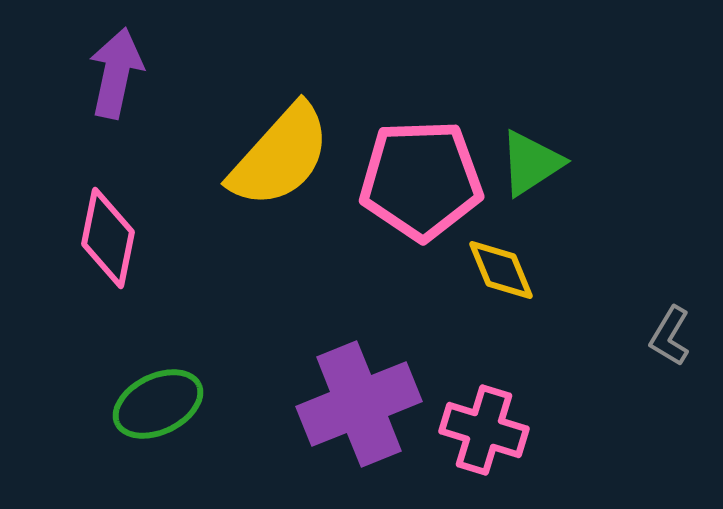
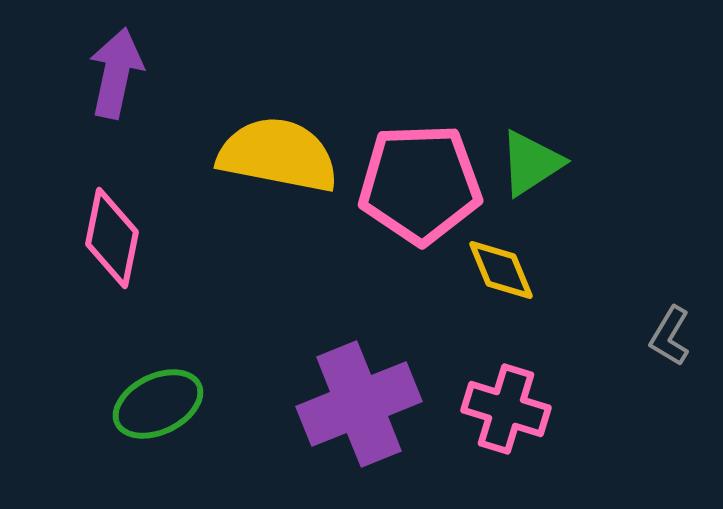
yellow semicircle: moved 2 px left, 1 px up; rotated 121 degrees counterclockwise
pink pentagon: moved 1 px left, 4 px down
pink diamond: moved 4 px right
pink cross: moved 22 px right, 21 px up
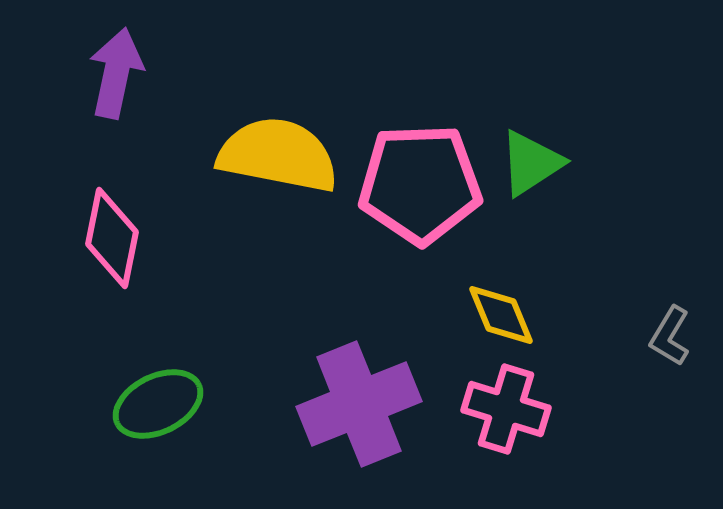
yellow diamond: moved 45 px down
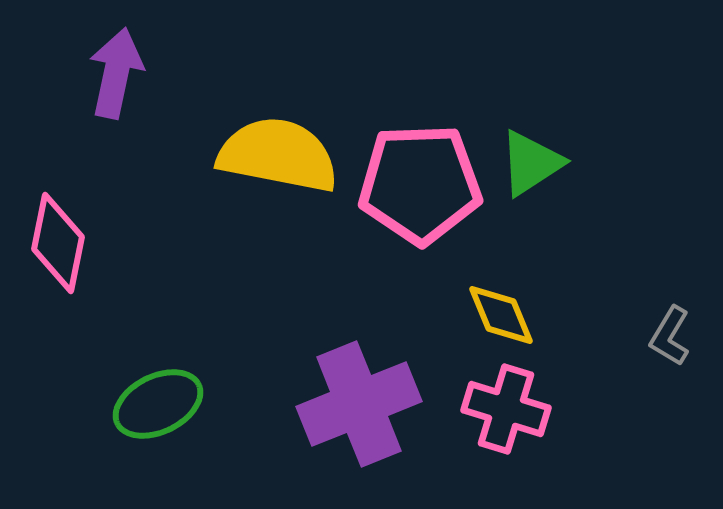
pink diamond: moved 54 px left, 5 px down
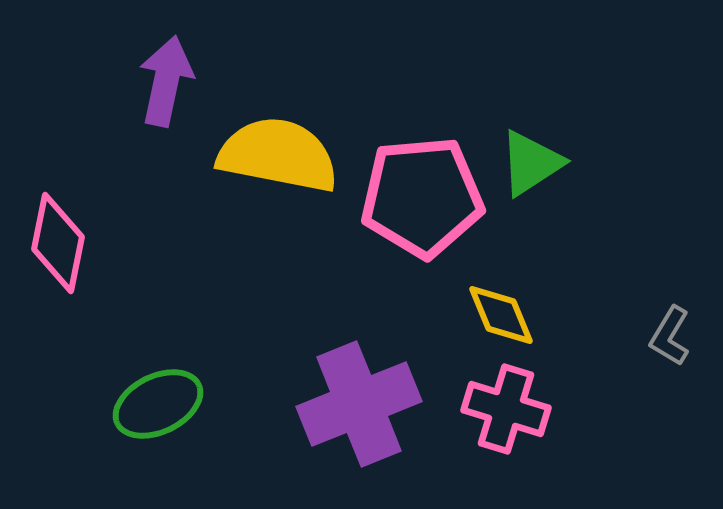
purple arrow: moved 50 px right, 8 px down
pink pentagon: moved 2 px right, 13 px down; rotated 3 degrees counterclockwise
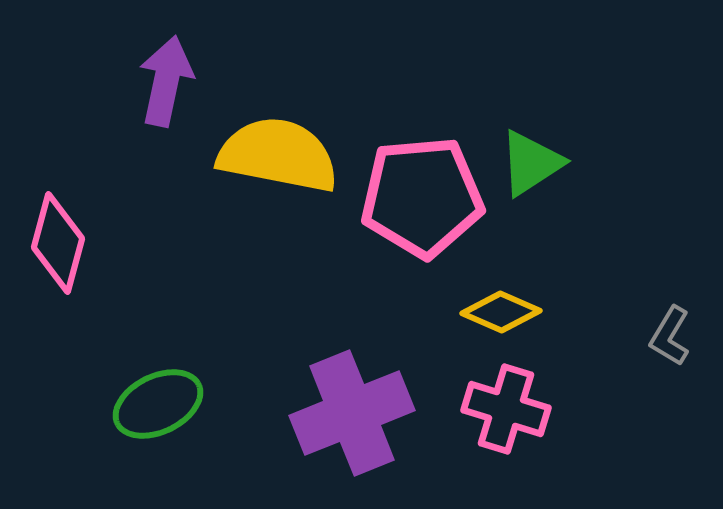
pink diamond: rotated 4 degrees clockwise
yellow diamond: moved 3 px up; rotated 44 degrees counterclockwise
purple cross: moved 7 px left, 9 px down
